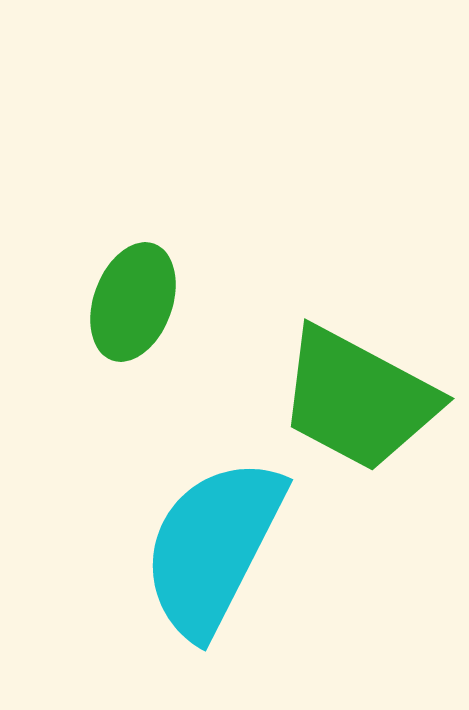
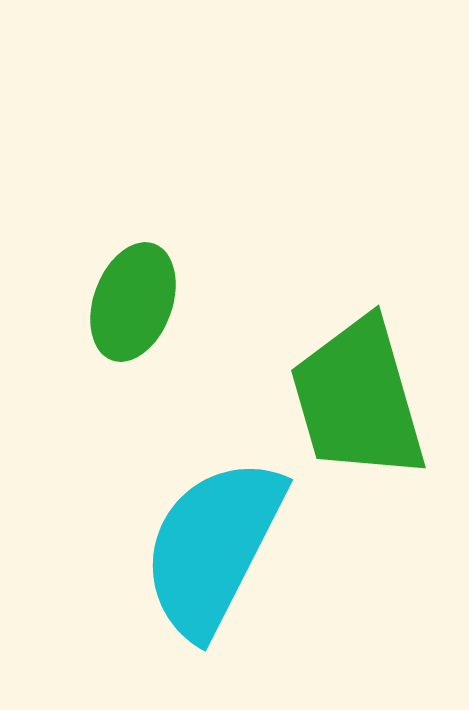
green trapezoid: rotated 46 degrees clockwise
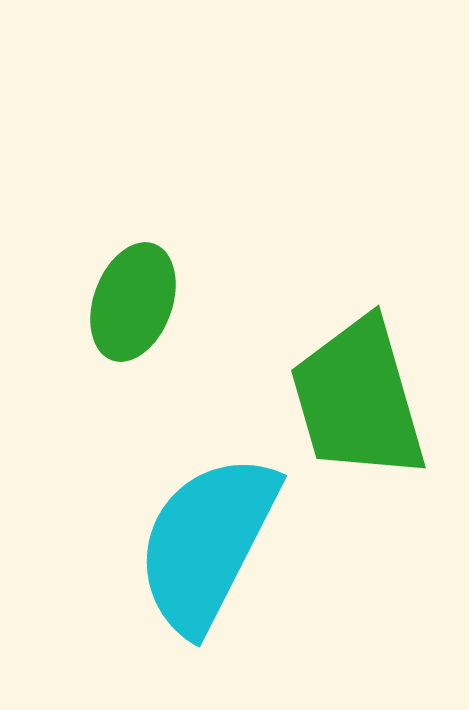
cyan semicircle: moved 6 px left, 4 px up
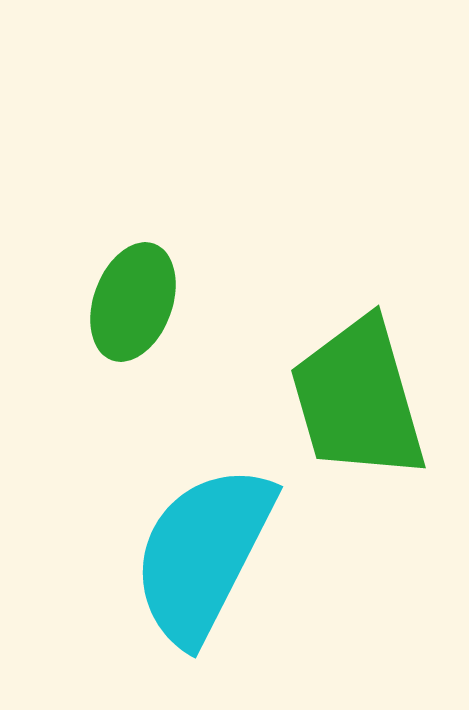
cyan semicircle: moved 4 px left, 11 px down
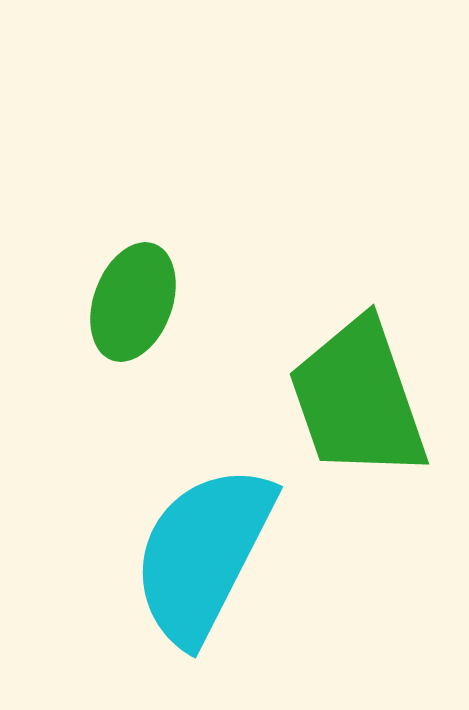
green trapezoid: rotated 3 degrees counterclockwise
